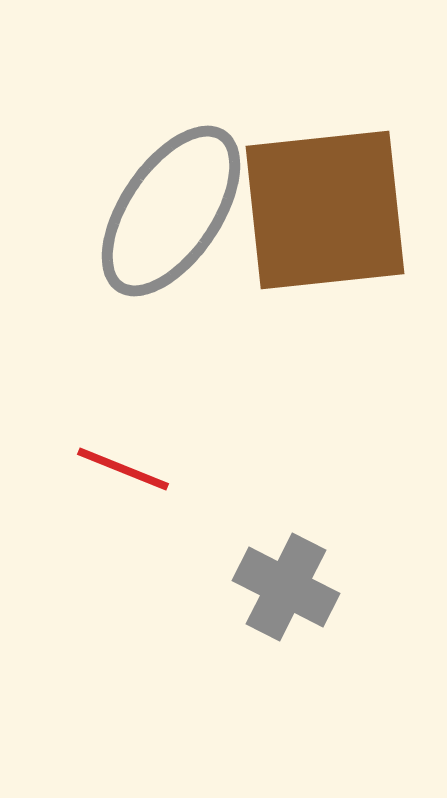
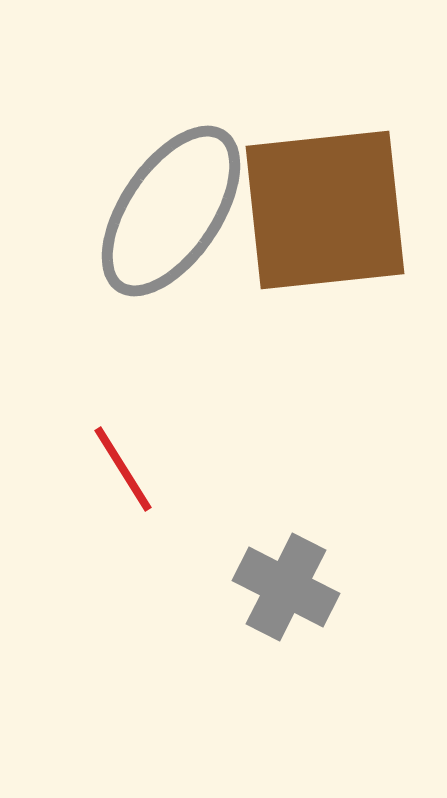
red line: rotated 36 degrees clockwise
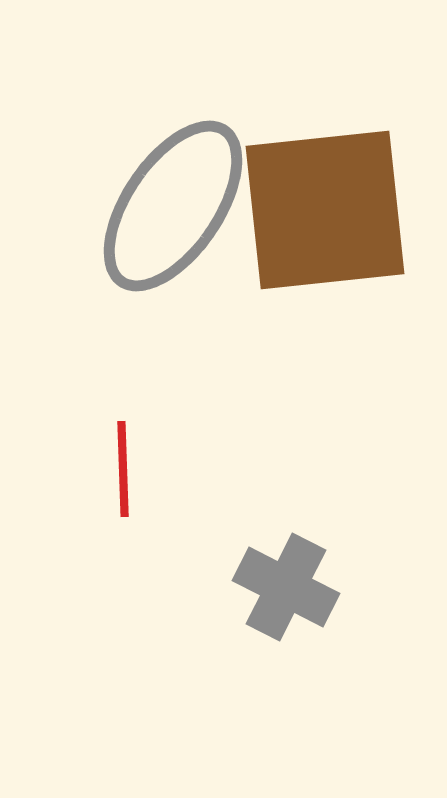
gray ellipse: moved 2 px right, 5 px up
red line: rotated 30 degrees clockwise
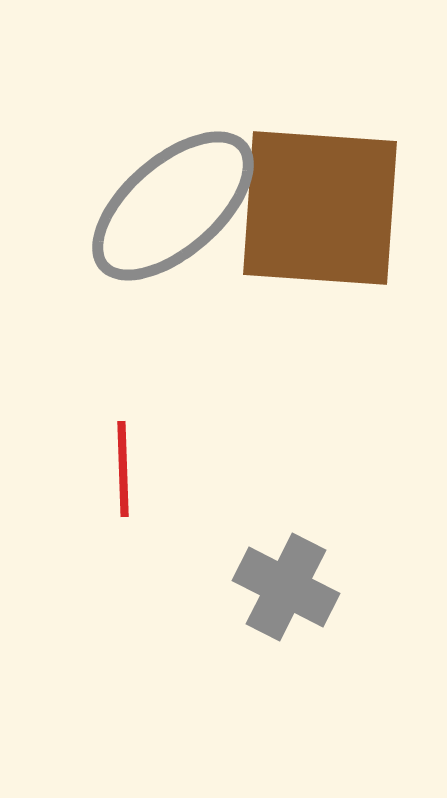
gray ellipse: rotated 15 degrees clockwise
brown square: moved 5 px left, 2 px up; rotated 10 degrees clockwise
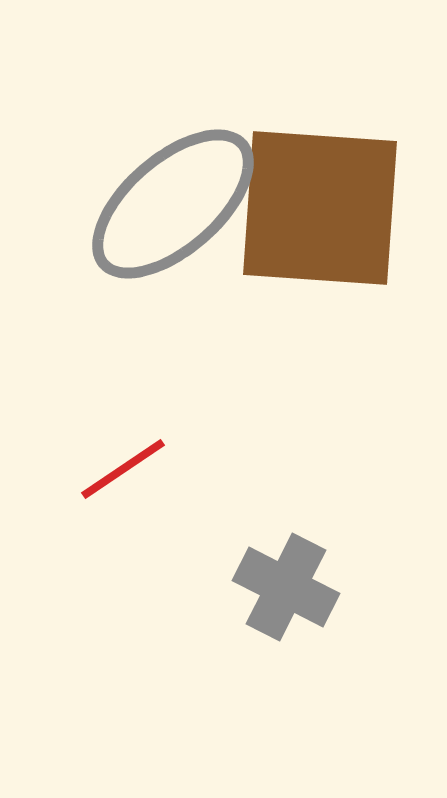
gray ellipse: moved 2 px up
red line: rotated 58 degrees clockwise
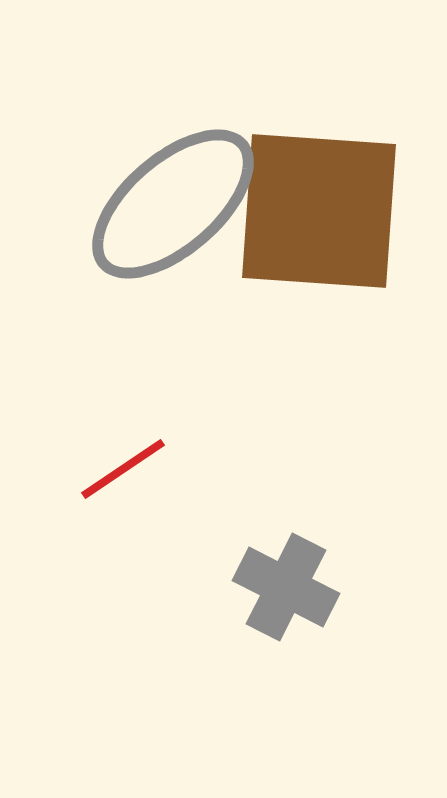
brown square: moved 1 px left, 3 px down
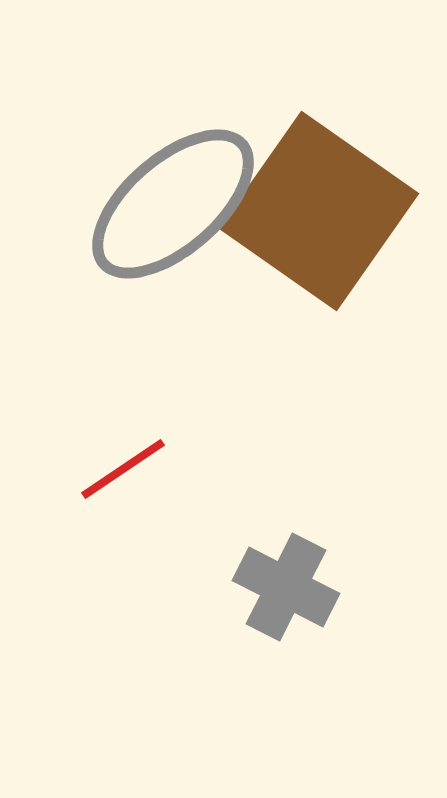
brown square: rotated 31 degrees clockwise
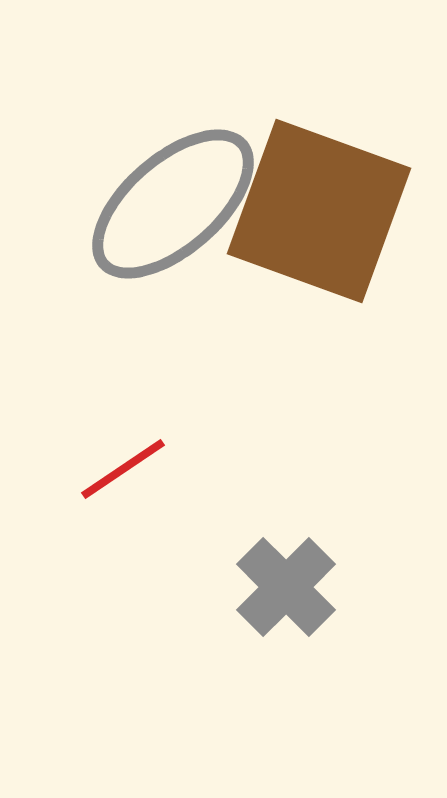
brown square: rotated 15 degrees counterclockwise
gray cross: rotated 18 degrees clockwise
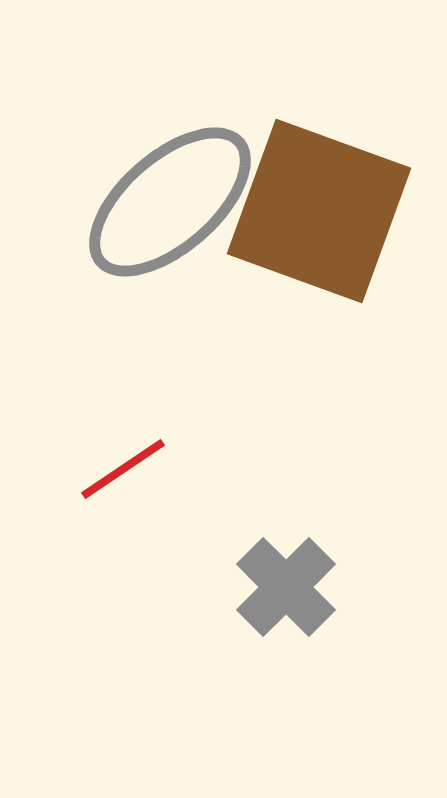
gray ellipse: moved 3 px left, 2 px up
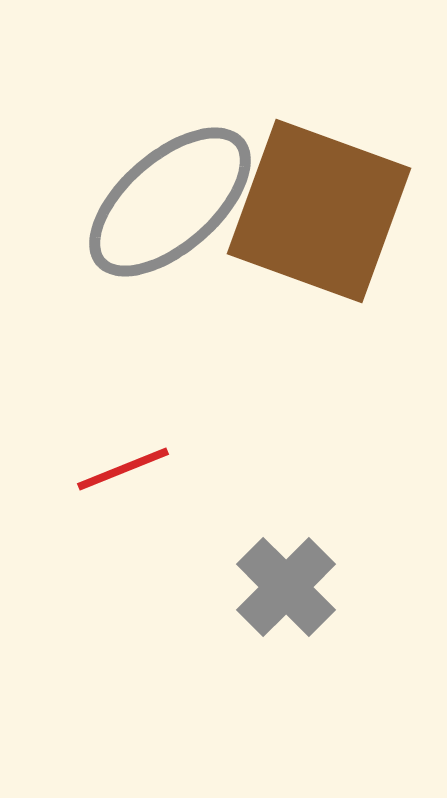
red line: rotated 12 degrees clockwise
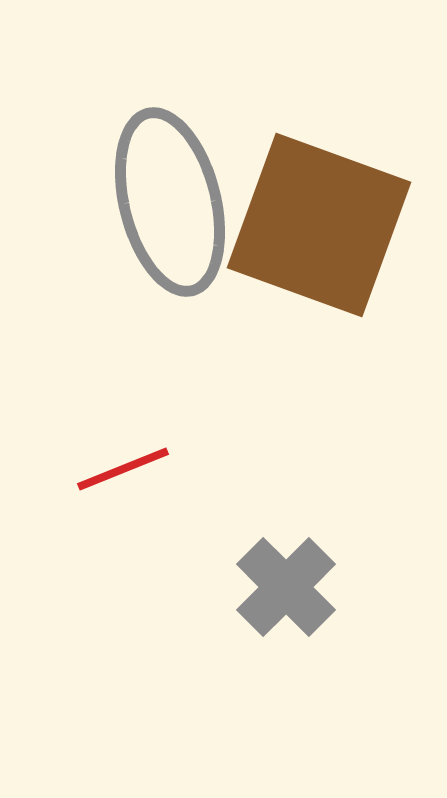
gray ellipse: rotated 63 degrees counterclockwise
brown square: moved 14 px down
